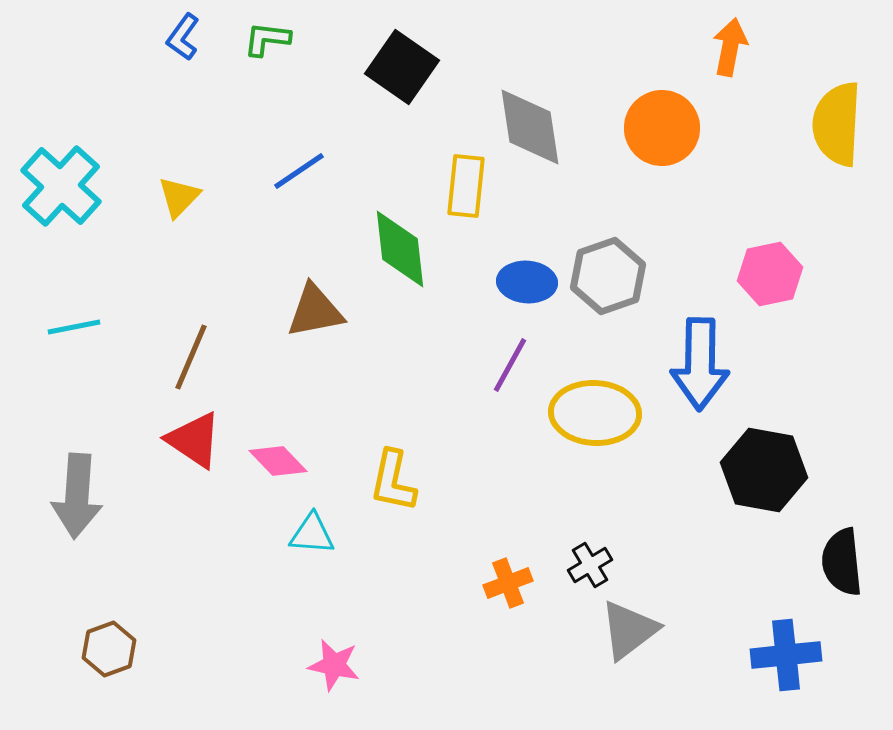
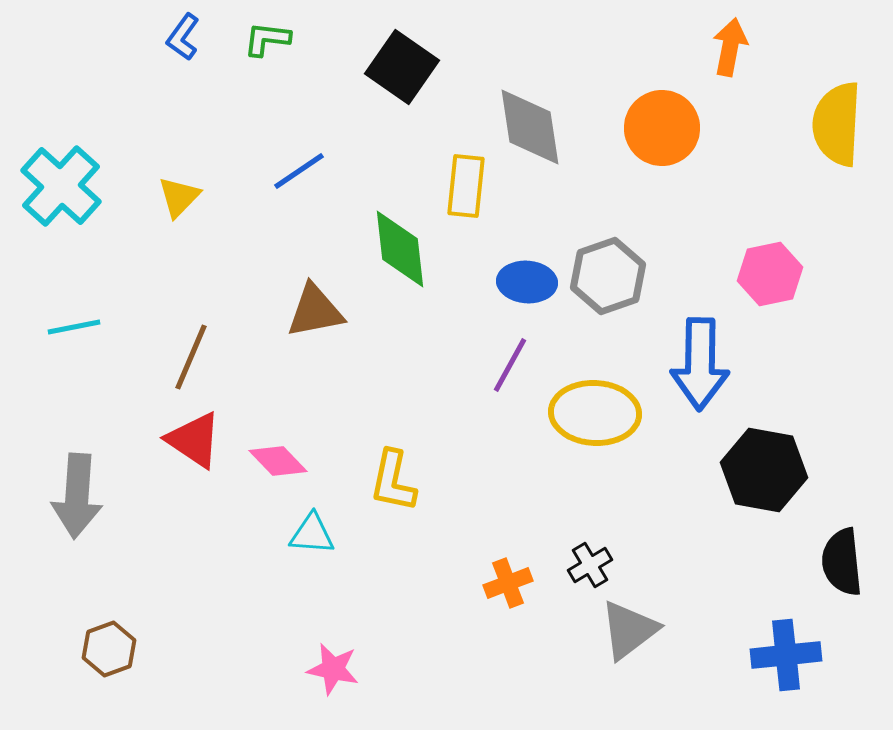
pink star: moved 1 px left, 4 px down
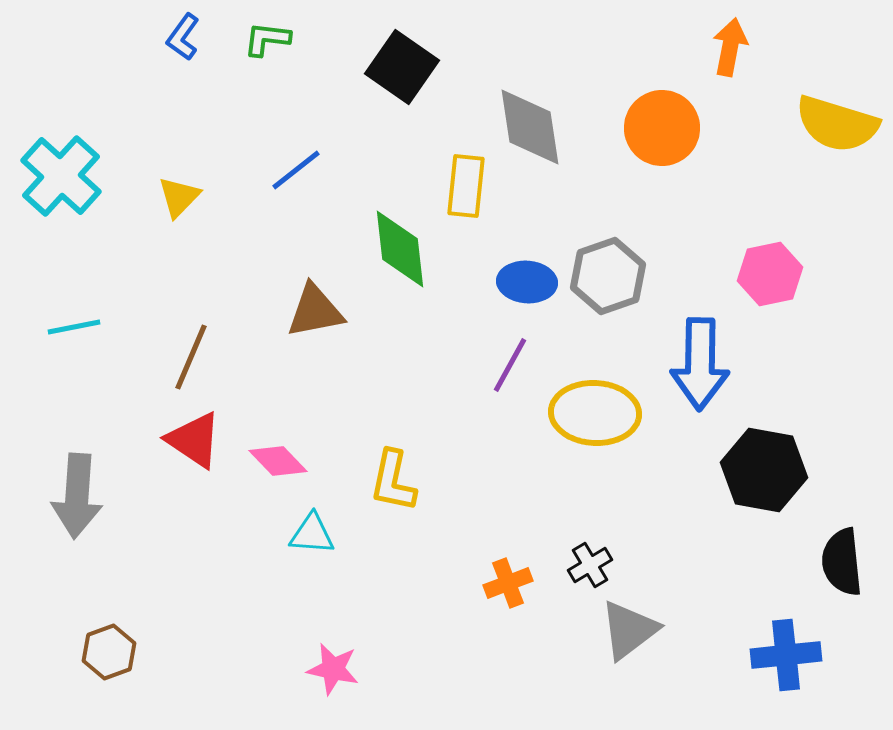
yellow semicircle: rotated 76 degrees counterclockwise
blue line: moved 3 px left, 1 px up; rotated 4 degrees counterclockwise
cyan cross: moved 10 px up
brown hexagon: moved 3 px down
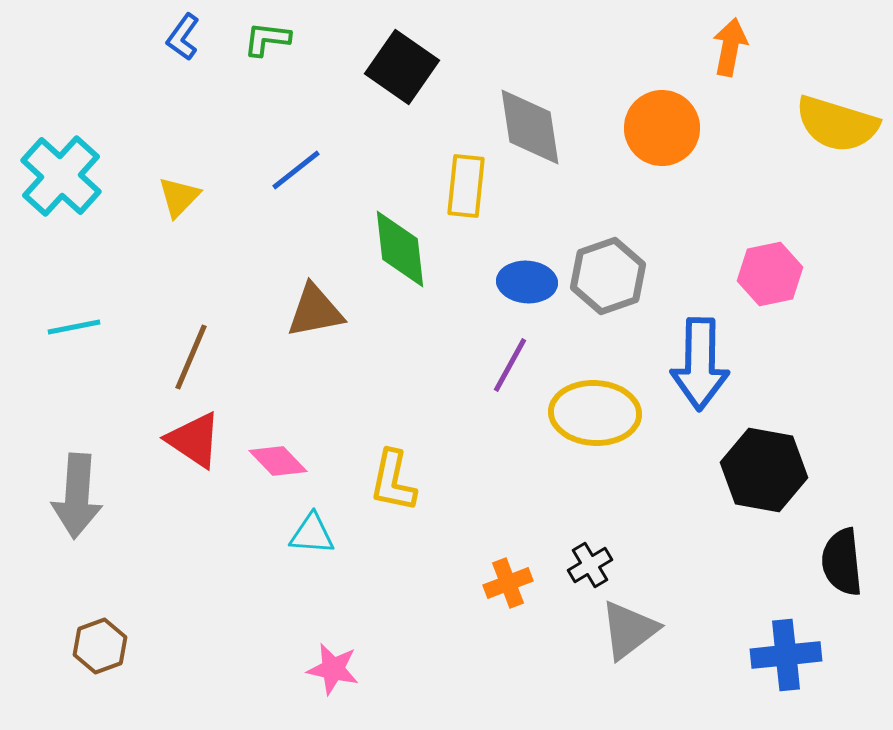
brown hexagon: moved 9 px left, 6 px up
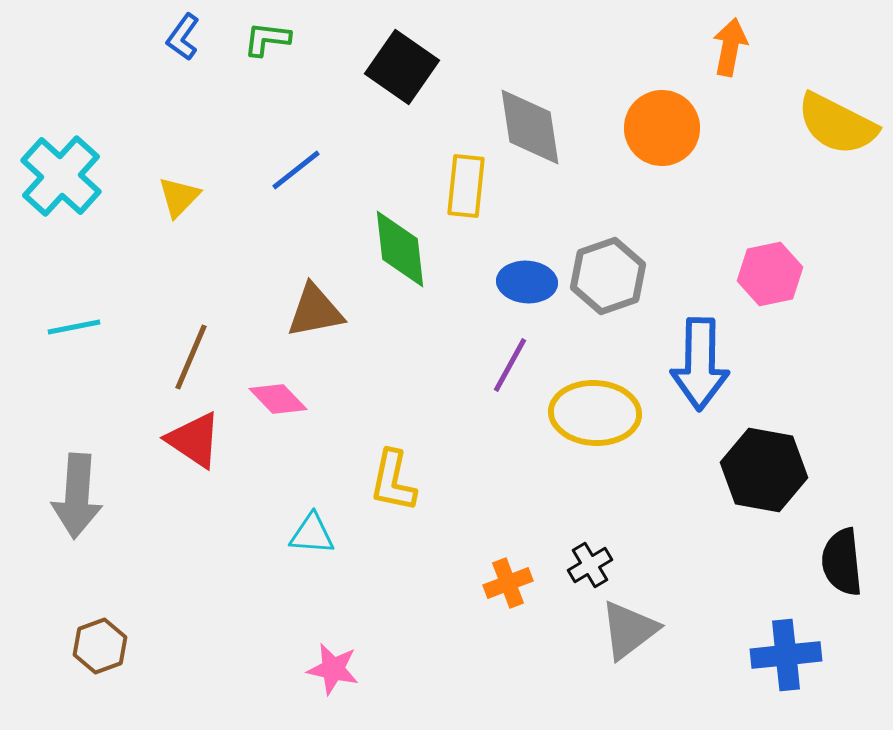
yellow semicircle: rotated 10 degrees clockwise
pink diamond: moved 62 px up
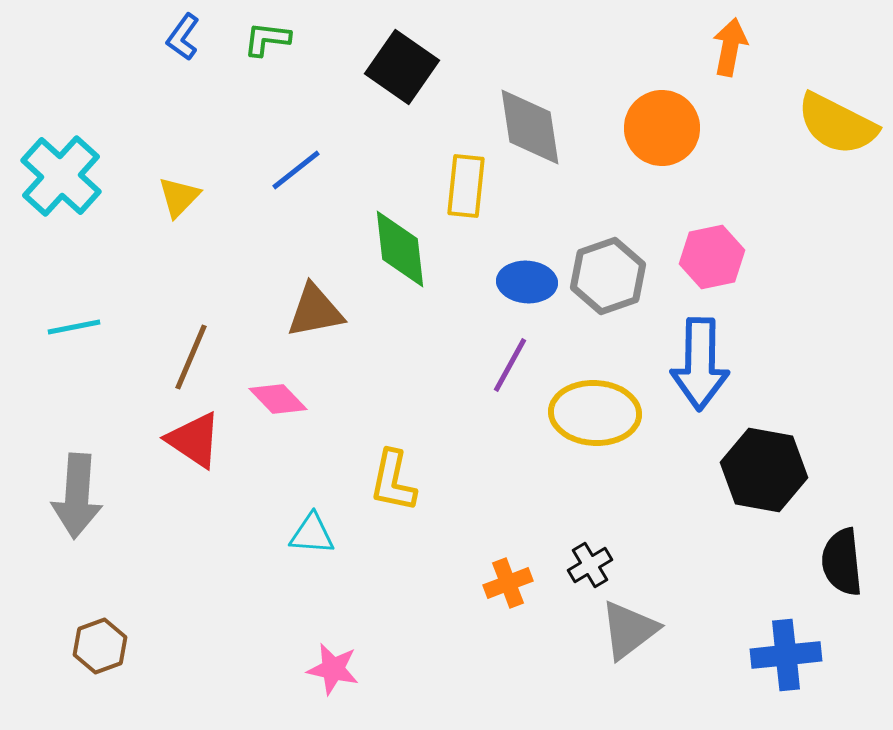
pink hexagon: moved 58 px left, 17 px up
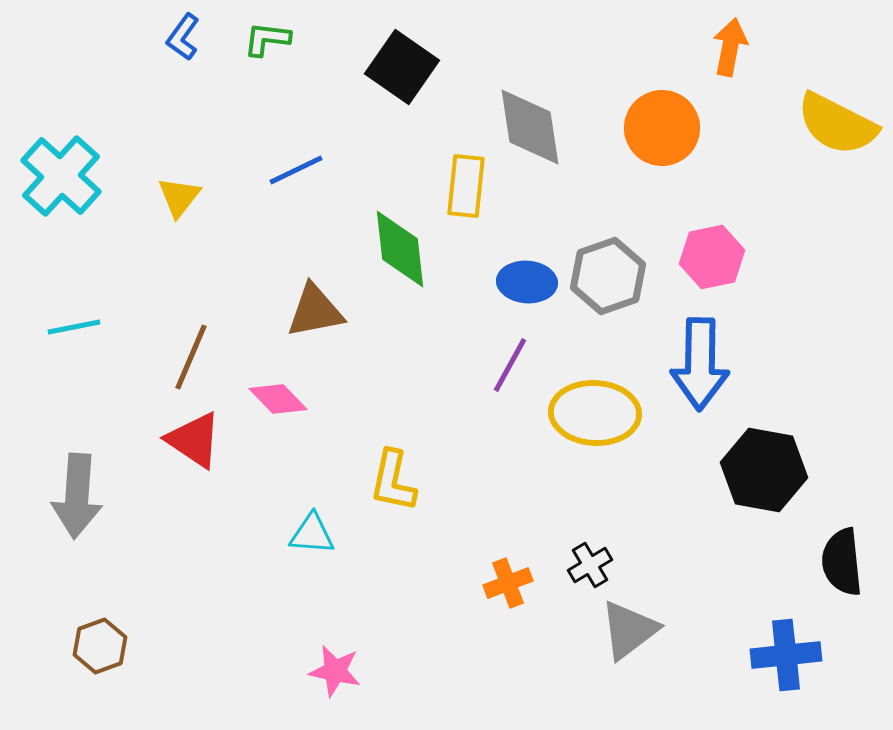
blue line: rotated 12 degrees clockwise
yellow triangle: rotated 6 degrees counterclockwise
pink star: moved 2 px right, 2 px down
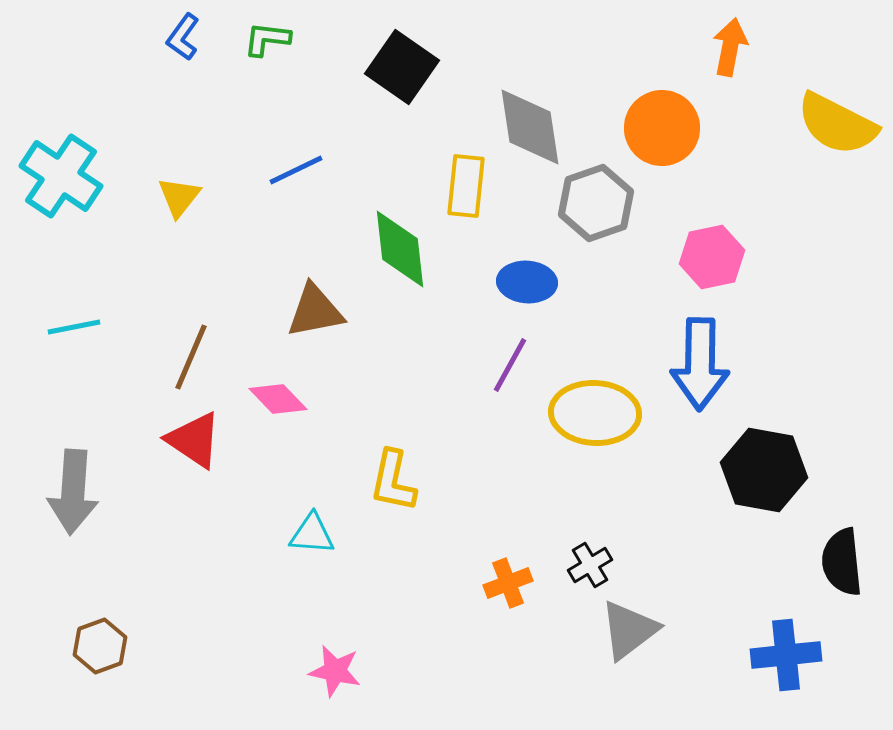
cyan cross: rotated 8 degrees counterclockwise
gray hexagon: moved 12 px left, 73 px up
gray arrow: moved 4 px left, 4 px up
